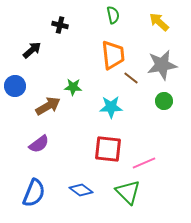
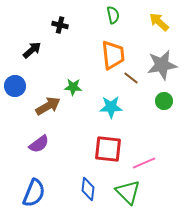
blue diamond: moved 7 px right, 1 px up; rotated 60 degrees clockwise
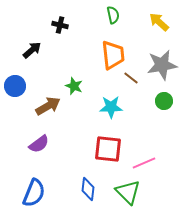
green star: moved 1 px right, 1 px up; rotated 18 degrees clockwise
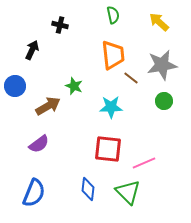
black arrow: rotated 24 degrees counterclockwise
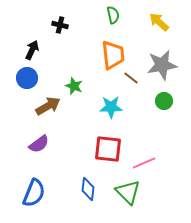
blue circle: moved 12 px right, 8 px up
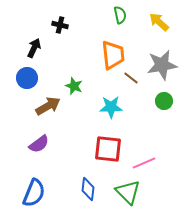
green semicircle: moved 7 px right
black arrow: moved 2 px right, 2 px up
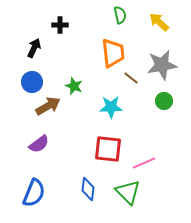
black cross: rotated 14 degrees counterclockwise
orange trapezoid: moved 2 px up
blue circle: moved 5 px right, 4 px down
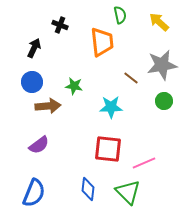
black cross: rotated 21 degrees clockwise
orange trapezoid: moved 11 px left, 11 px up
green star: rotated 12 degrees counterclockwise
brown arrow: rotated 25 degrees clockwise
purple semicircle: moved 1 px down
